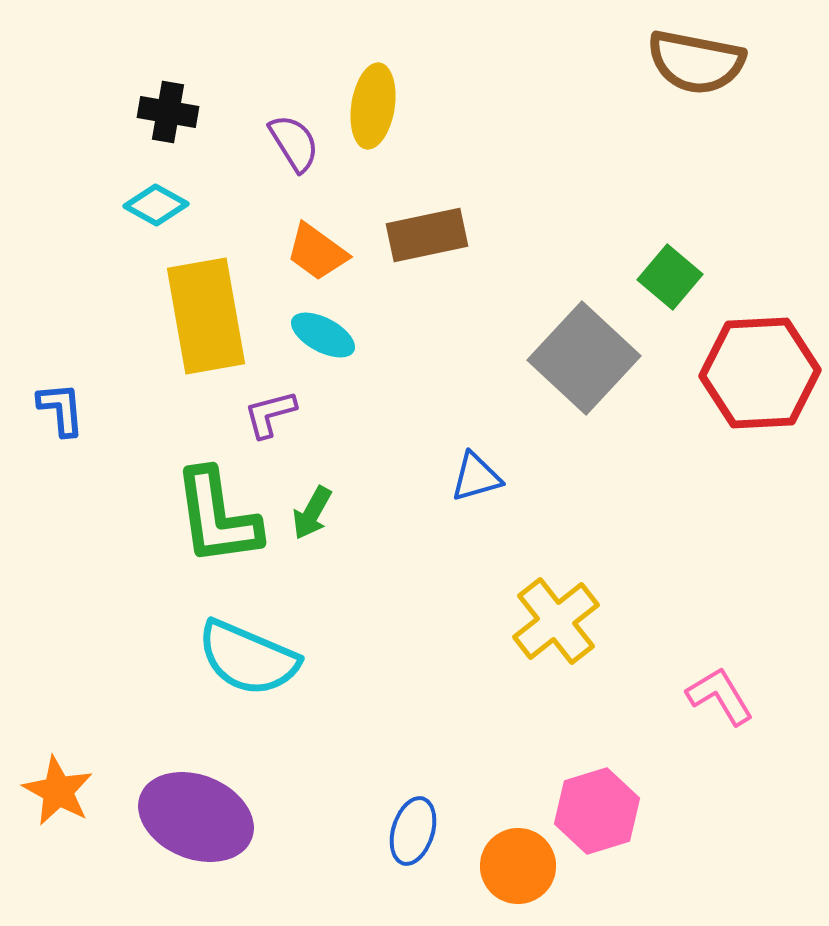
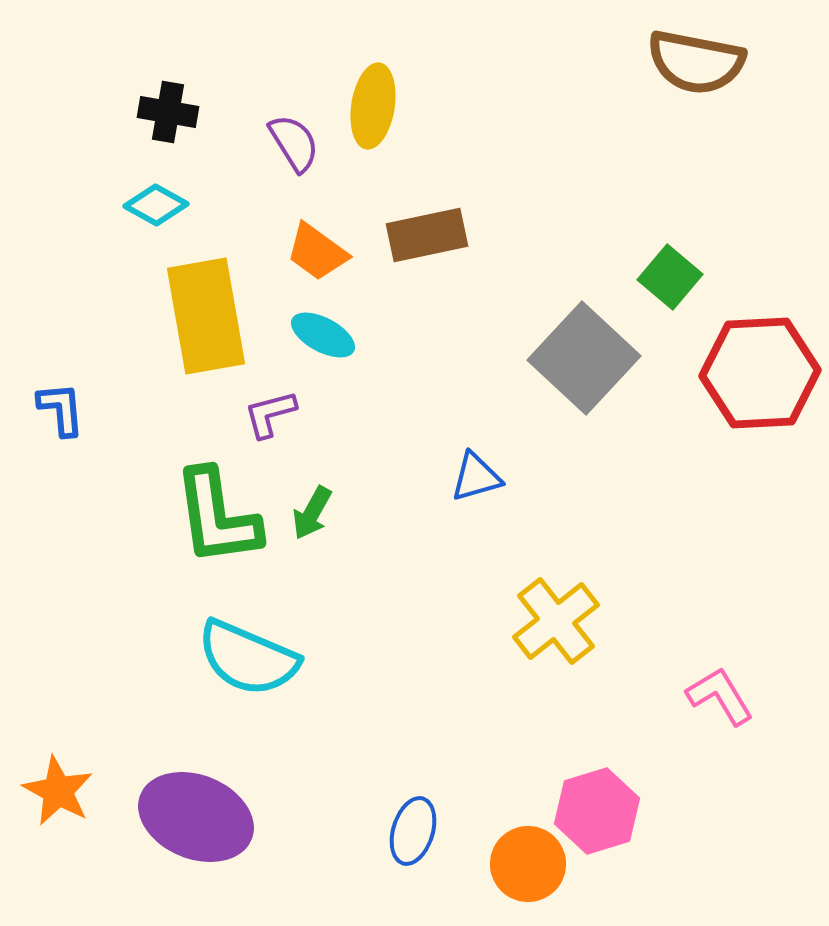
orange circle: moved 10 px right, 2 px up
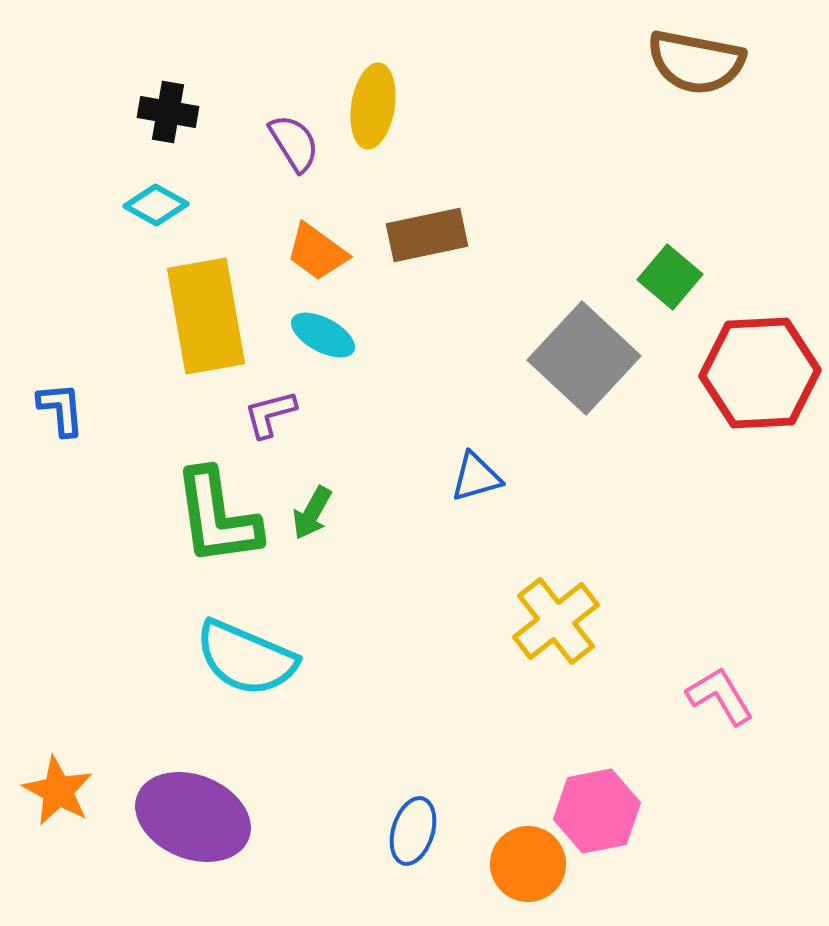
cyan semicircle: moved 2 px left
pink hexagon: rotated 6 degrees clockwise
purple ellipse: moved 3 px left
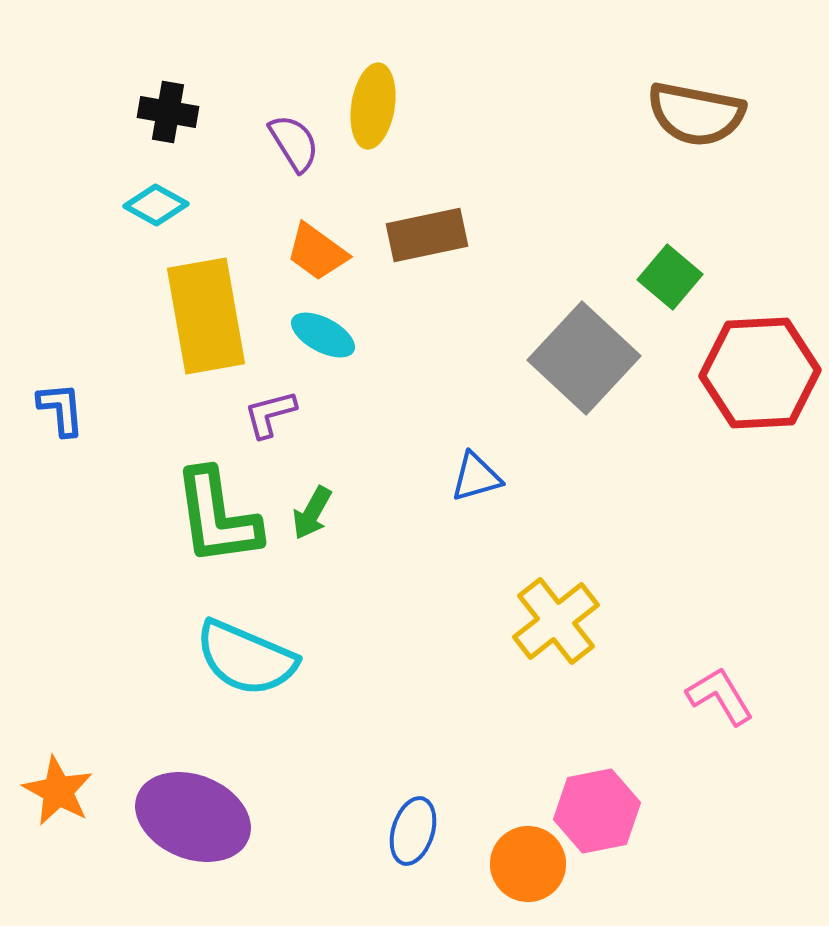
brown semicircle: moved 52 px down
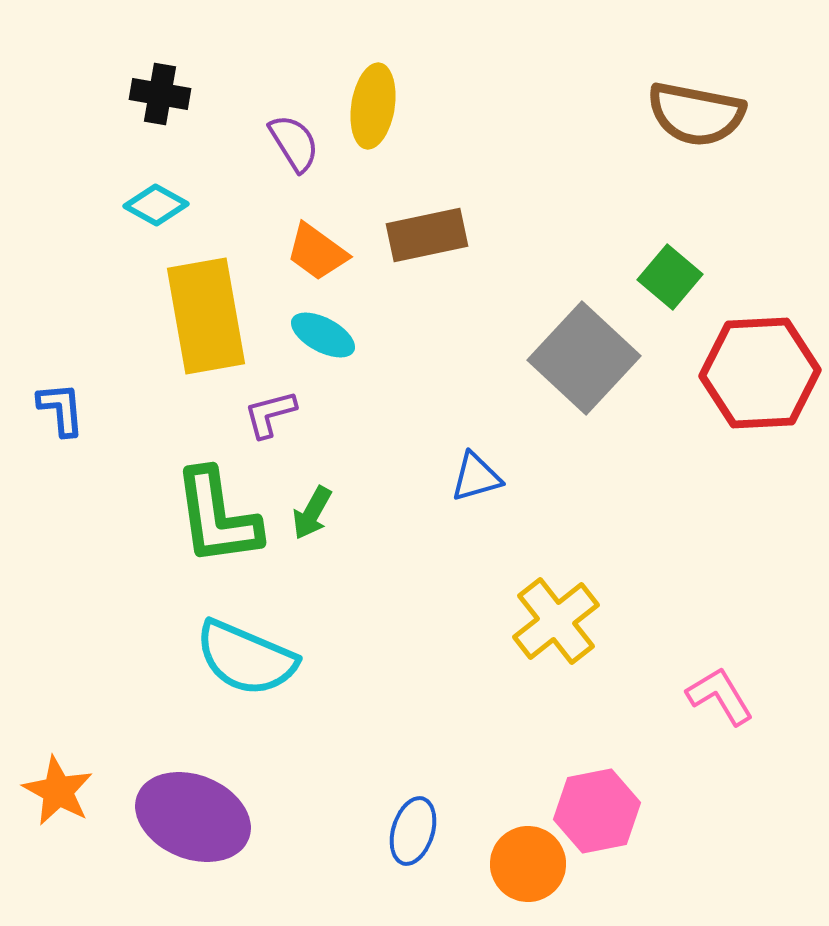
black cross: moved 8 px left, 18 px up
